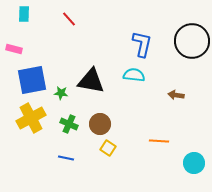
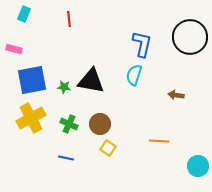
cyan rectangle: rotated 21 degrees clockwise
red line: rotated 35 degrees clockwise
black circle: moved 2 px left, 4 px up
cyan semicircle: rotated 80 degrees counterclockwise
green star: moved 3 px right, 6 px up
cyan circle: moved 4 px right, 3 px down
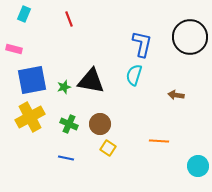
red line: rotated 14 degrees counterclockwise
green star: rotated 24 degrees counterclockwise
yellow cross: moved 1 px left, 1 px up
